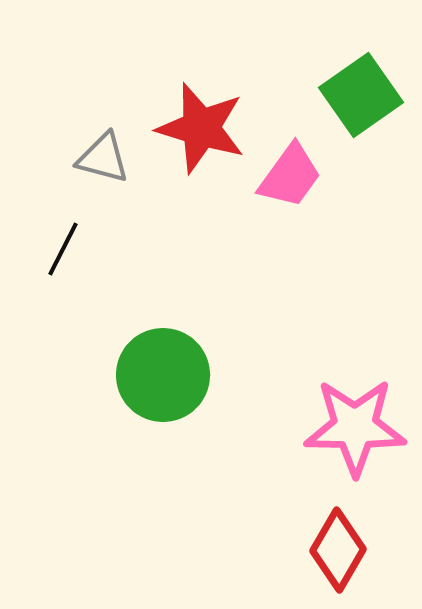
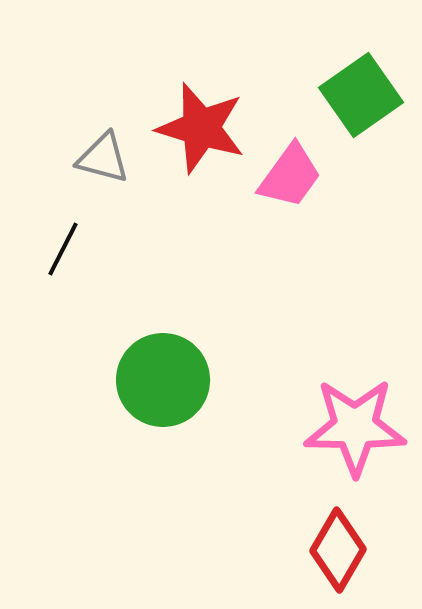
green circle: moved 5 px down
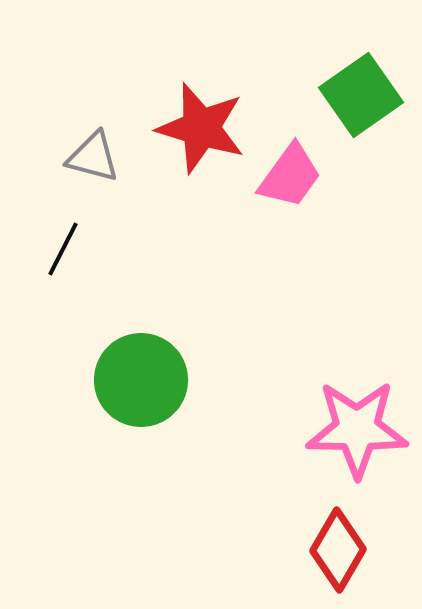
gray triangle: moved 10 px left, 1 px up
green circle: moved 22 px left
pink star: moved 2 px right, 2 px down
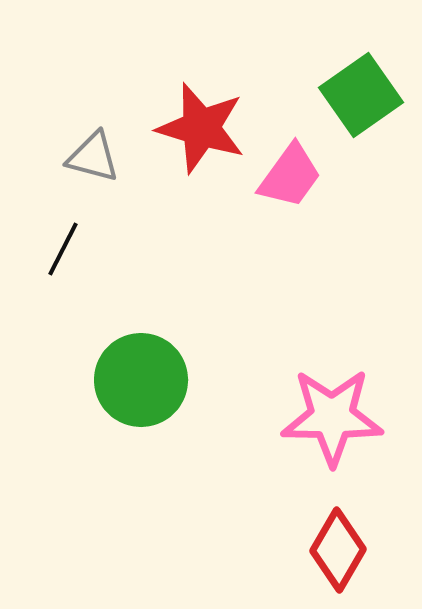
pink star: moved 25 px left, 12 px up
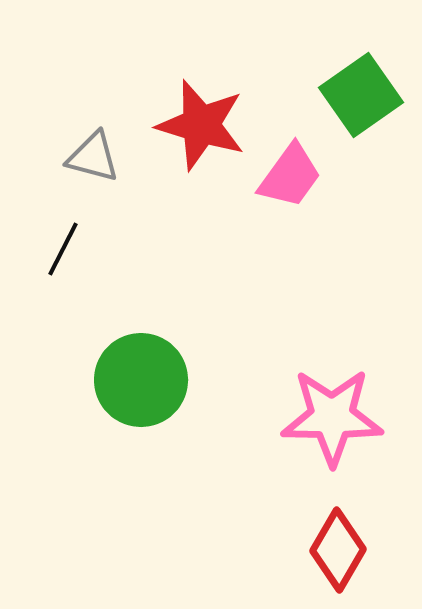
red star: moved 3 px up
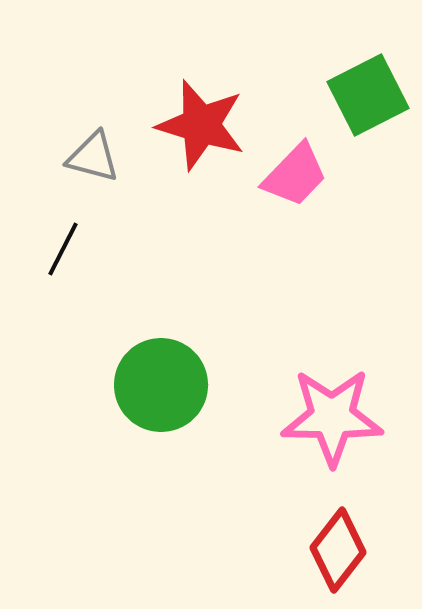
green square: moved 7 px right; rotated 8 degrees clockwise
pink trapezoid: moved 5 px right, 1 px up; rotated 8 degrees clockwise
green circle: moved 20 px right, 5 px down
red diamond: rotated 8 degrees clockwise
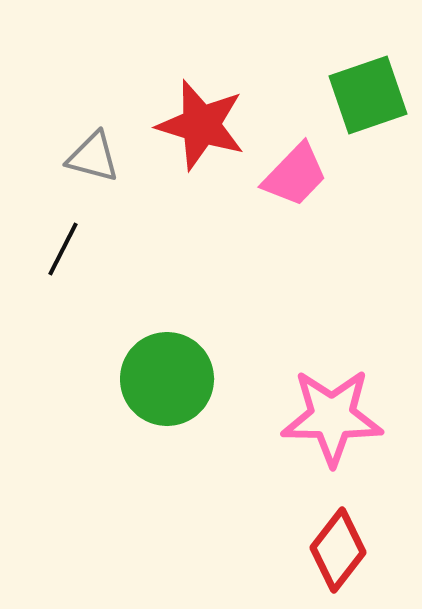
green square: rotated 8 degrees clockwise
green circle: moved 6 px right, 6 px up
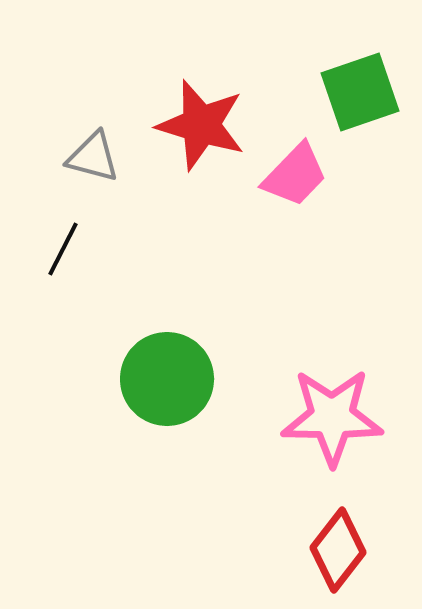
green square: moved 8 px left, 3 px up
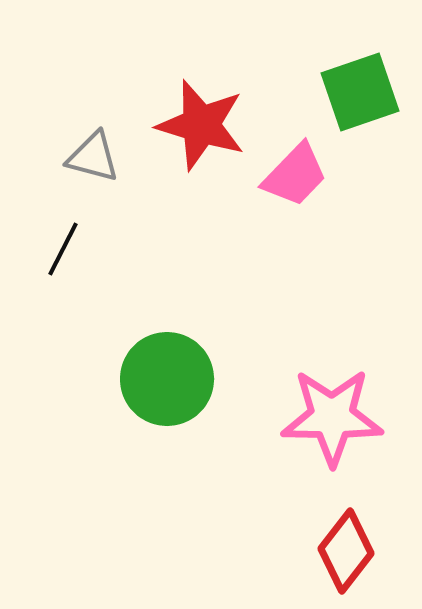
red diamond: moved 8 px right, 1 px down
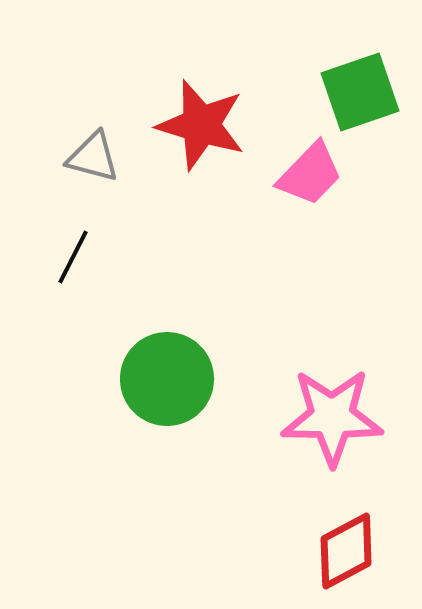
pink trapezoid: moved 15 px right, 1 px up
black line: moved 10 px right, 8 px down
red diamond: rotated 24 degrees clockwise
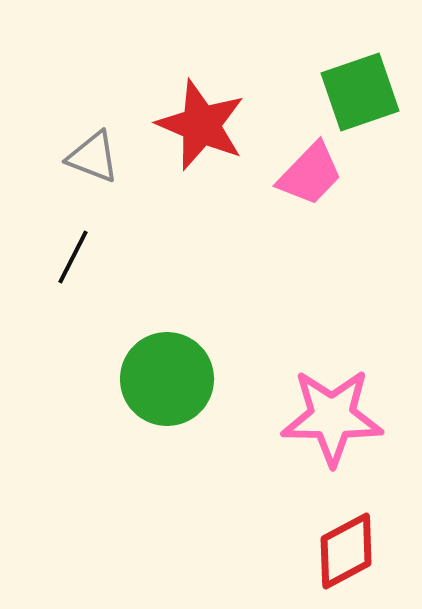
red star: rotated 6 degrees clockwise
gray triangle: rotated 6 degrees clockwise
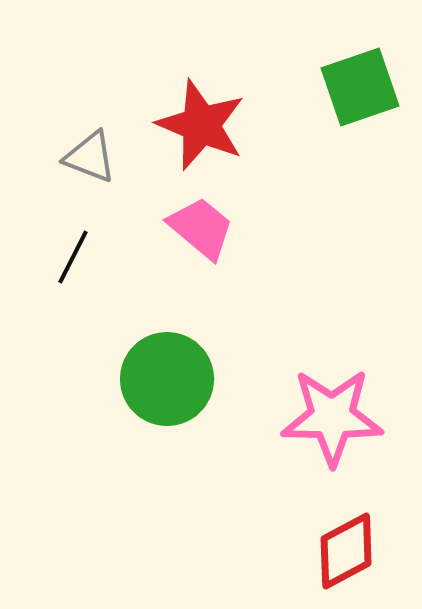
green square: moved 5 px up
gray triangle: moved 3 px left
pink trapezoid: moved 109 px left, 54 px down; rotated 94 degrees counterclockwise
